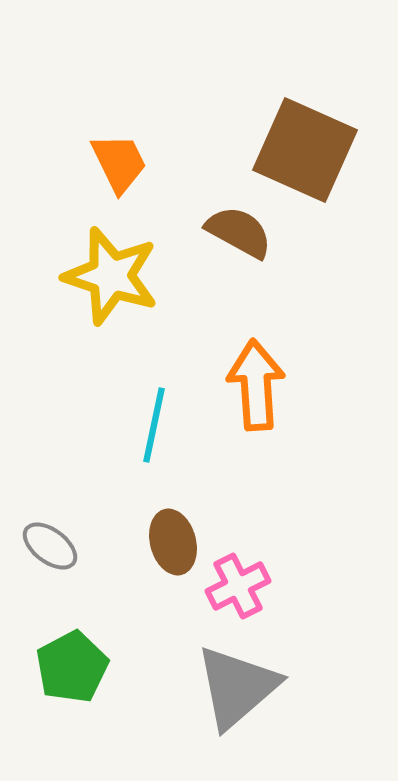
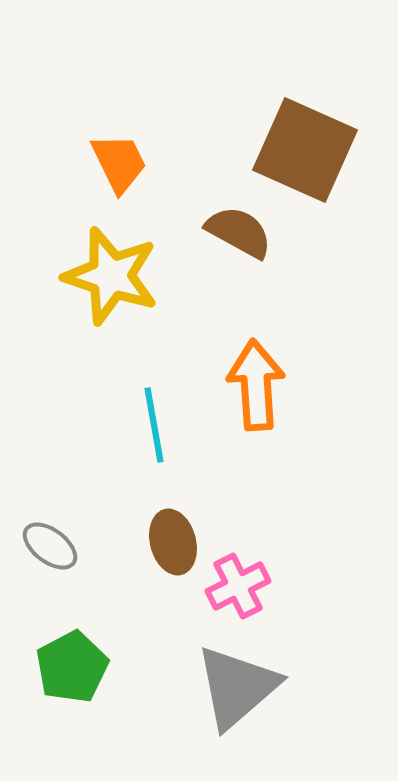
cyan line: rotated 22 degrees counterclockwise
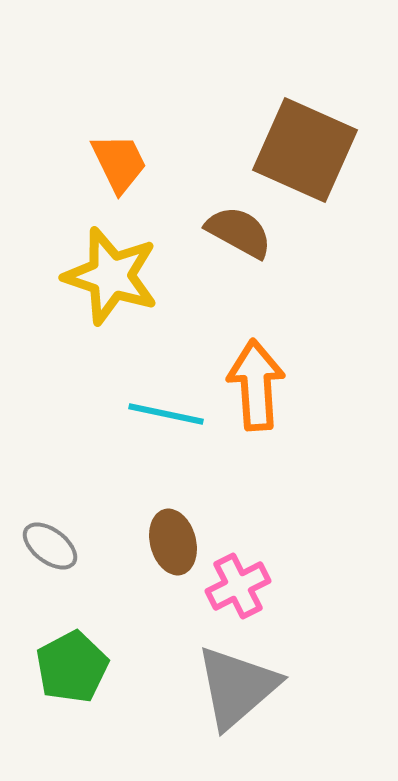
cyan line: moved 12 px right, 11 px up; rotated 68 degrees counterclockwise
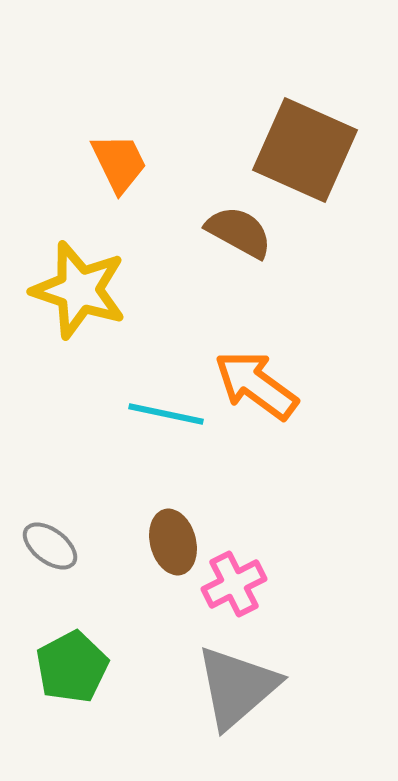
yellow star: moved 32 px left, 14 px down
orange arrow: rotated 50 degrees counterclockwise
pink cross: moved 4 px left, 2 px up
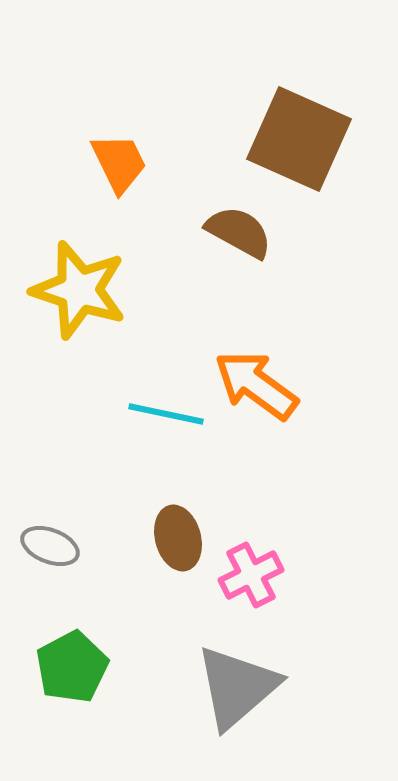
brown square: moved 6 px left, 11 px up
brown ellipse: moved 5 px right, 4 px up
gray ellipse: rotated 16 degrees counterclockwise
pink cross: moved 17 px right, 9 px up
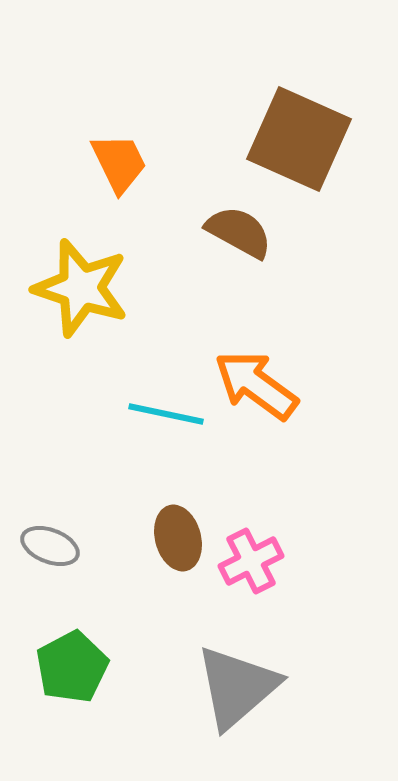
yellow star: moved 2 px right, 2 px up
pink cross: moved 14 px up
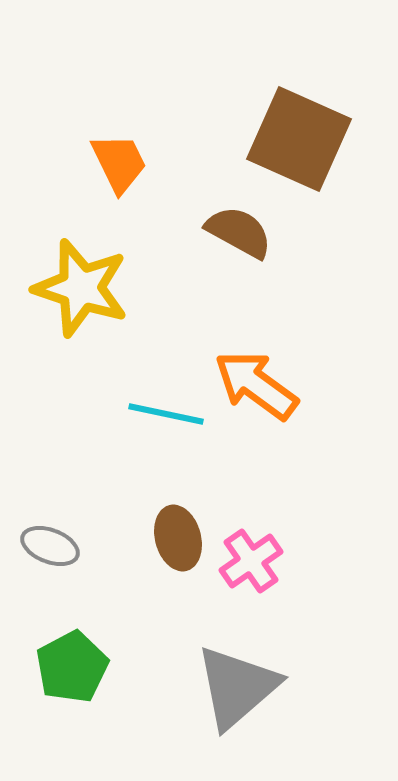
pink cross: rotated 8 degrees counterclockwise
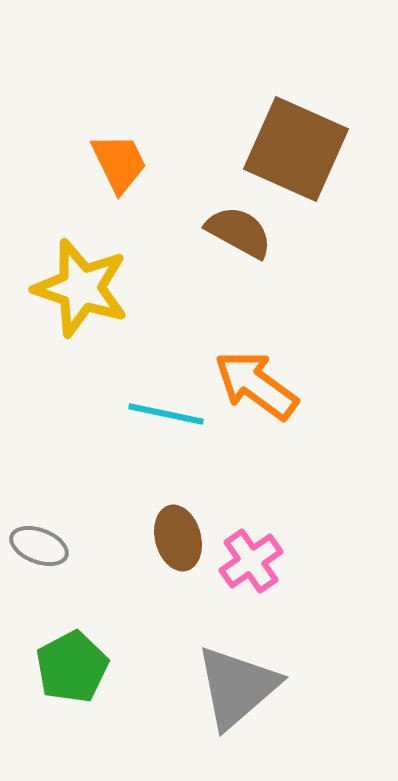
brown square: moved 3 px left, 10 px down
gray ellipse: moved 11 px left
